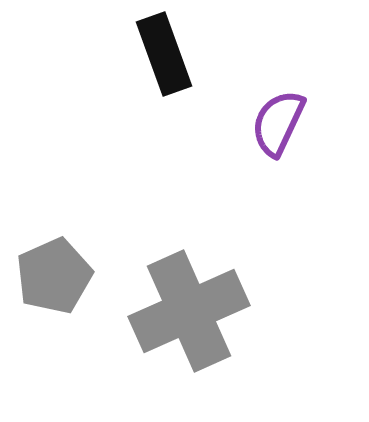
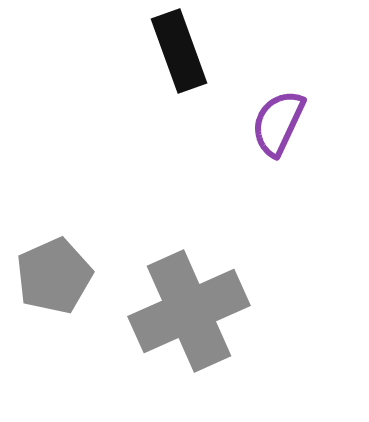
black rectangle: moved 15 px right, 3 px up
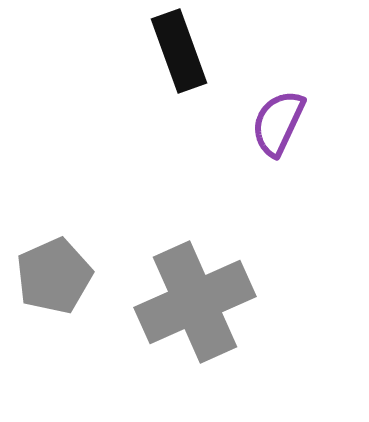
gray cross: moved 6 px right, 9 px up
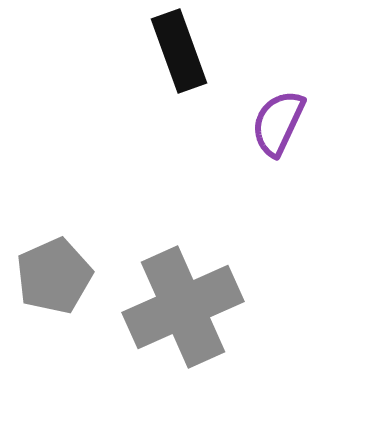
gray cross: moved 12 px left, 5 px down
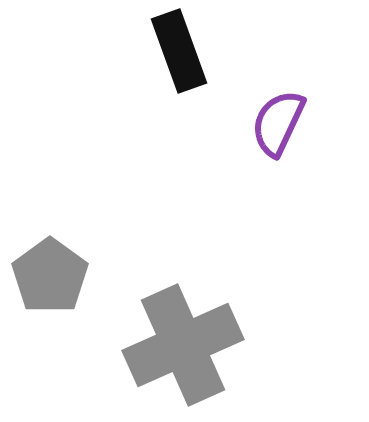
gray pentagon: moved 4 px left; rotated 12 degrees counterclockwise
gray cross: moved 38 px down
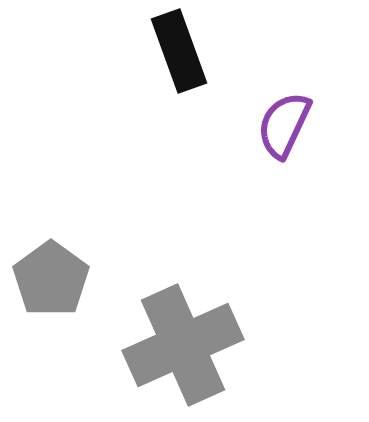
purple semicircle: moved 6 px right, 2 px down
gray pentagon: moved 1 px right, 3 px down
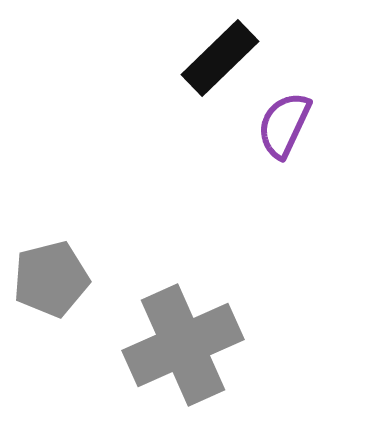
black rectangle: moved 41 px right, 7 px down; rotated 66 degrees clockwise
gray pentagon: rotated 22 degrees clockwise
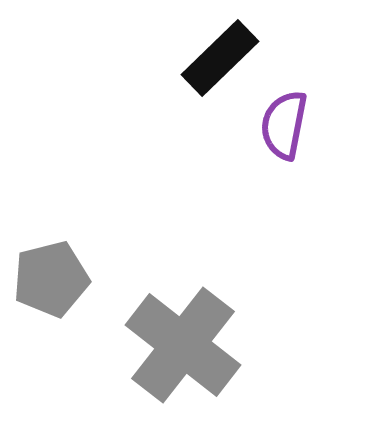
purple semicircle: rotated 14 degrees counterclockwise
gray cross: rotated 28 degrees counterclockwise
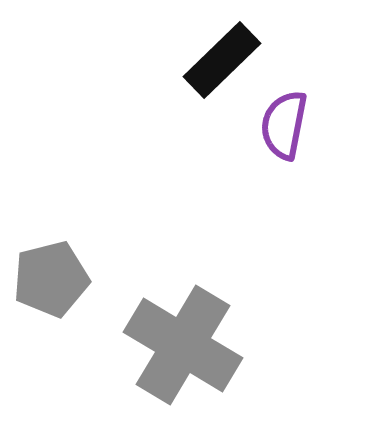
black rectangle: moved 2 px right, 2 px down
gray cross: rotated 7 degrees counterclockwise
